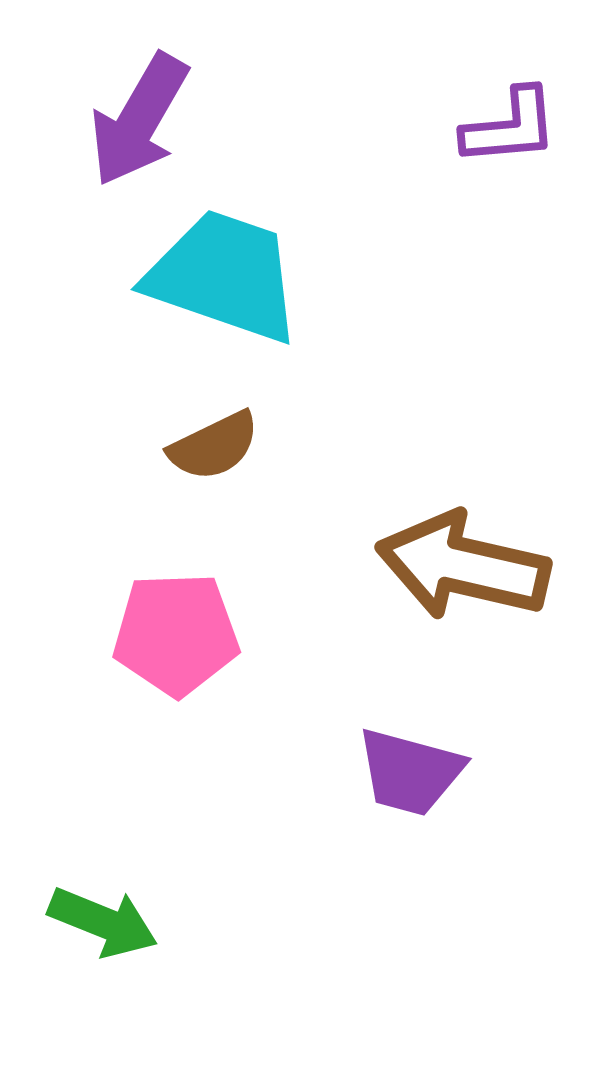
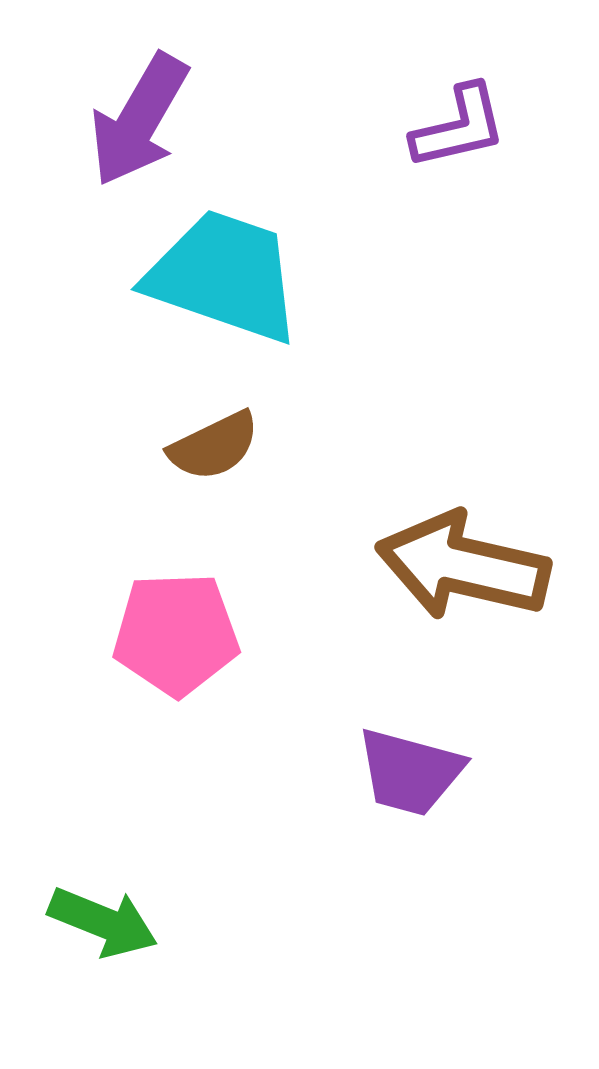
purple L-shape: moved 51 px left; rotated 8 degrees counterclockwise
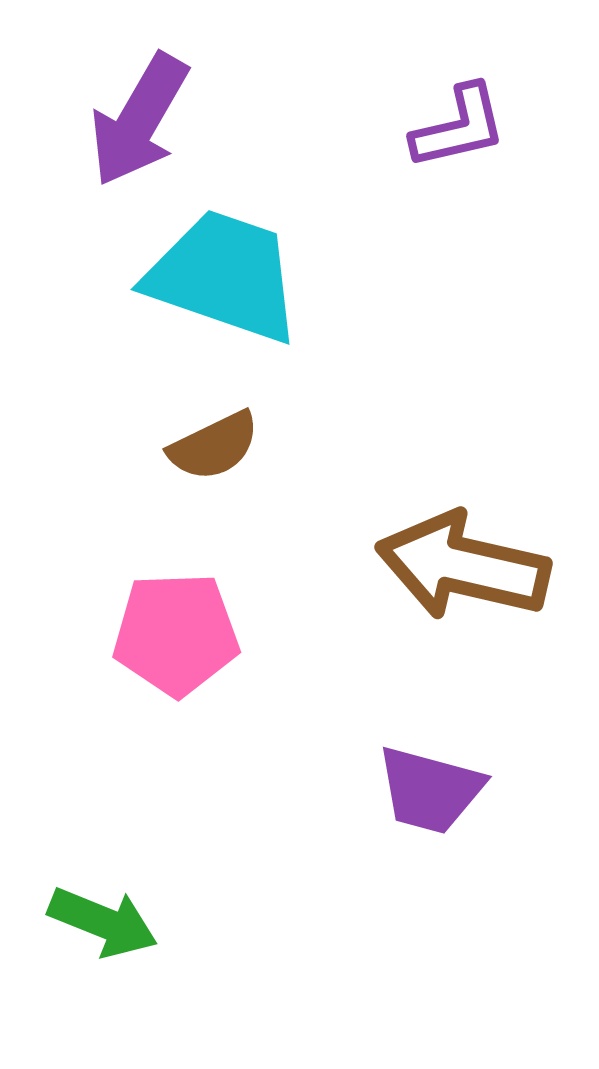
purple trapezoid: moved 20 px right, 18 px down
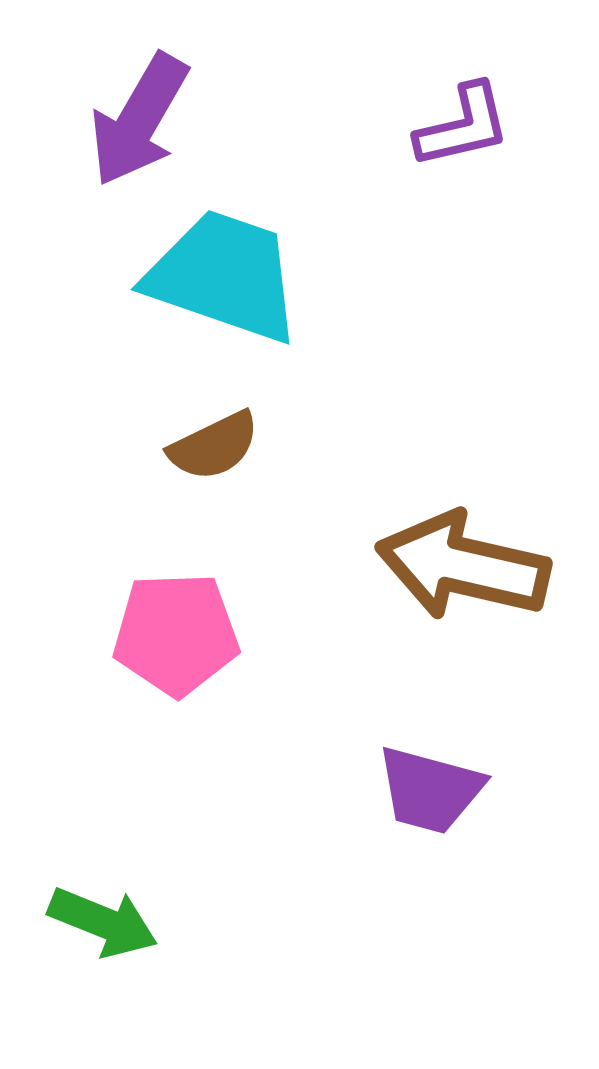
purple L-shape: moved 4 px right, 1 px up
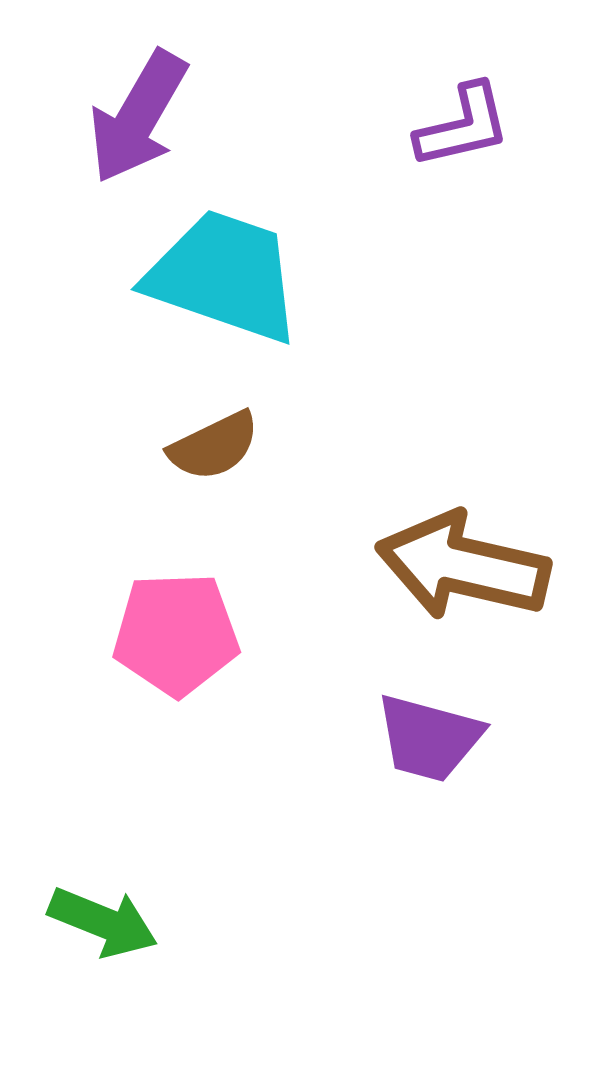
purple arrow: moved 1 px left, 3 px up
purple trapezoid: moved 1 px left, 52 px up
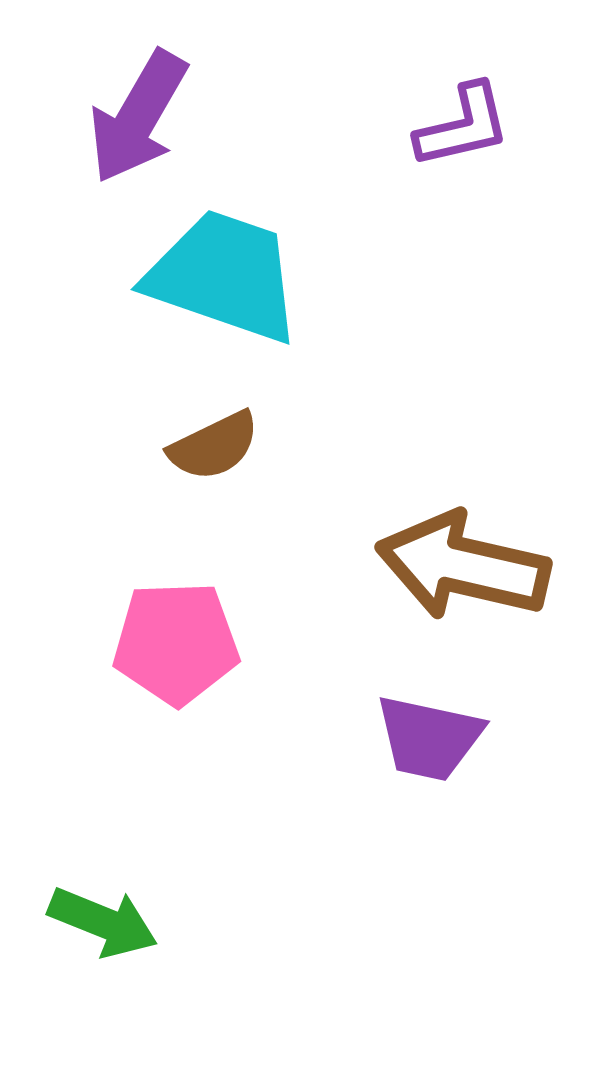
pink pentagon: moved 9 px down
purple trapezoid: rotated 3 degrees counterclockwise
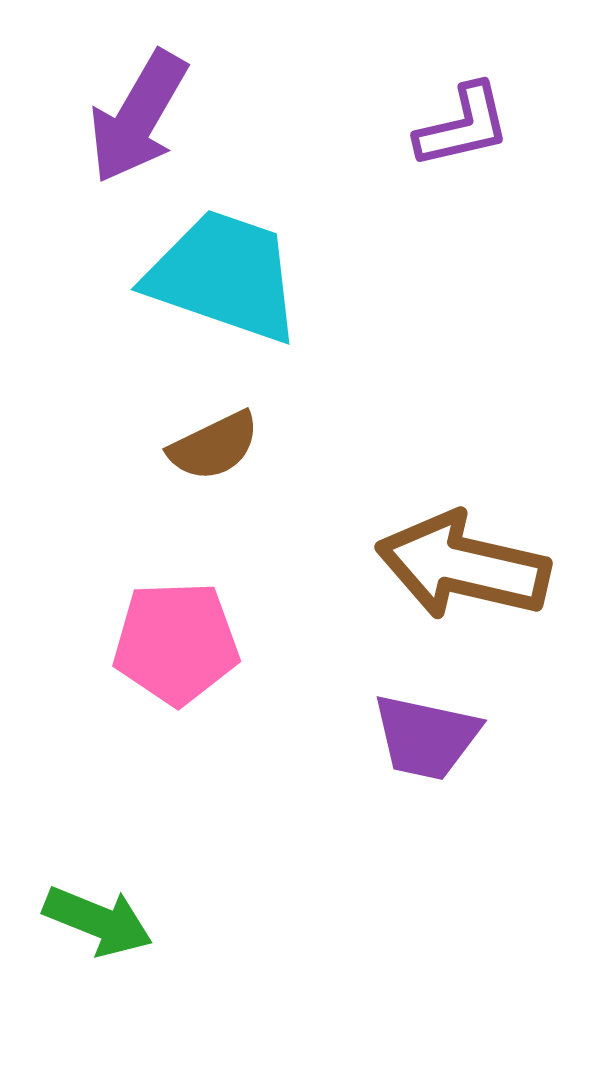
purple trapezoid: moved 3 px left, 1 px up
green arrow: moved 5 px left, 1 px up
